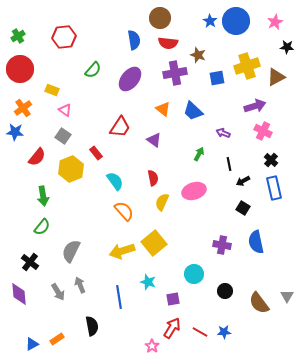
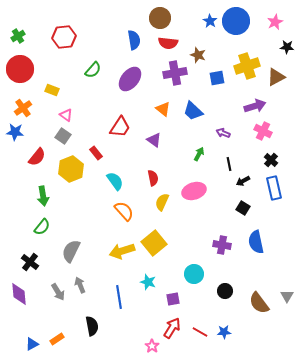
pink triangle at (65, 110): moved 1 px right, 5 px down
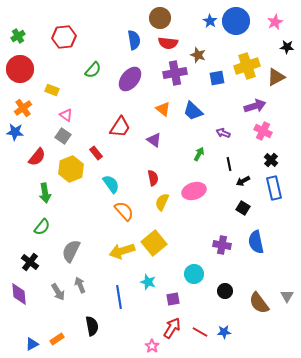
cyan semicircle at (115, 181): moved 4 px left, 3 px down
green arrow at (43, 196): moved 2 px right, 3 px up
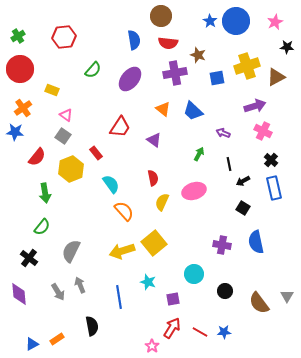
brown circle at (160, 18): moved 1 px right, 2 px up
black cross at (30, 262): moved 1 px left, 4 px up
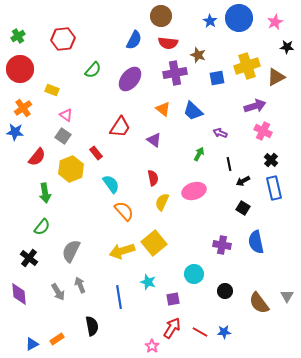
blue circle at (236, 21): moved 3 px right, 3 px up
red hexagon at (64, 37): moved 1 px left, 2 px down
blue semicircle at (134, 40): rotated 36 degrees clockwise
purple arrow at (223, 133): moved 3 px left
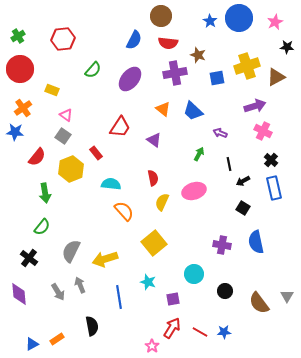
cyan semicircle at (111, 184): rotated 48 degrees counterclockwise
yellow arrow at (122, 251): moved 17 px left, 8 px down
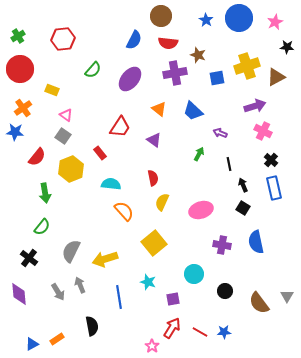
blue star at (210, 21): moved 4 px left, 1 px up
orange triangle at (163, 109): moved 4 px left
red rectangle at (96, 153): moved 4 px right
black arrow at (243, 181): moved 4 px down; rotated 96 degrees clockwise
pink ellipse at (194, 191): moved 7 px right, 19 px down
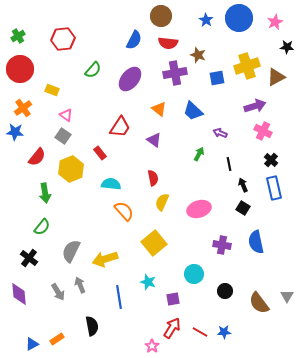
pink ellipse at (201, 210): moved 2 px left, 1 px up
